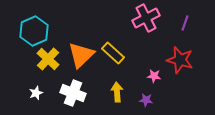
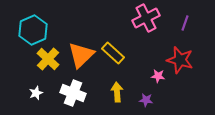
cyan hexagon: moved 1 px left, 1 px up
pink star: moved 4 px right
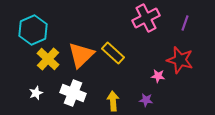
yellow arrow: moved 4 px left, 9 px down
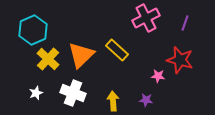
yellow rectangle: moved 4 px right, 3 px up
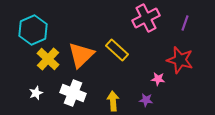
pink star: moved 3 px down
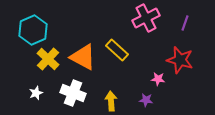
orange triangle: moved 2 px right, 2 px down; rotated 48 degrees counterclockwise
yellow arrow: moved 2 px left
